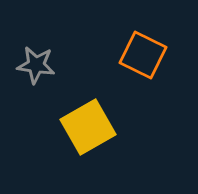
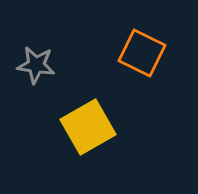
orange square: moved 1 px left, 2 px up
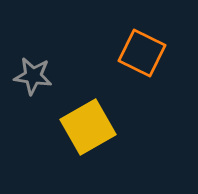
gray star: moved 3 px left, 11 px down
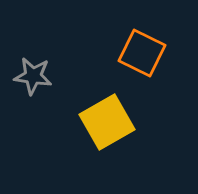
yellow square: moved 19 px right, 5 px up
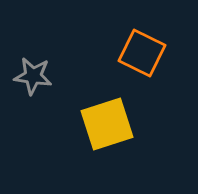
yellow square: moved 2 px down; rotated 12 degrees clockwise
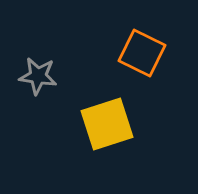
gray star: moved 5 px right
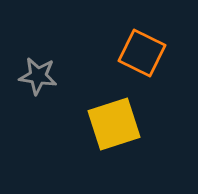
yellow square: moved 7 px right
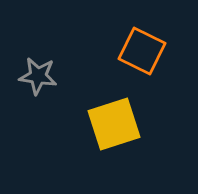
orange square: moved 2 px up
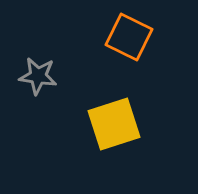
orange square: moved 13 px left, 14 px up
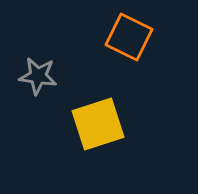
yellow square: moved 16 px left
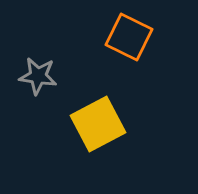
yellow square: rotated 10 degrees counterclockwise
